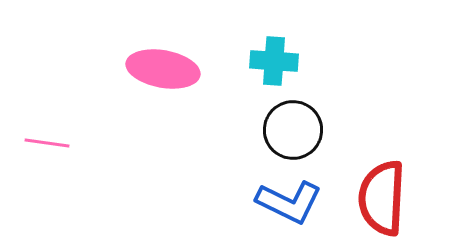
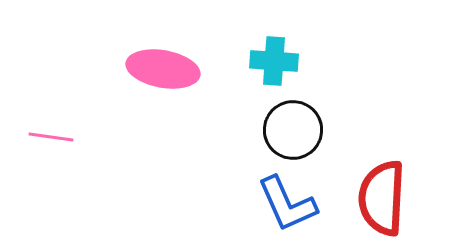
pink line: moved 4 px right, 6 px up
blue L-shape: moved 2 px left, 2 px down; rotated 40 degrees clockwise
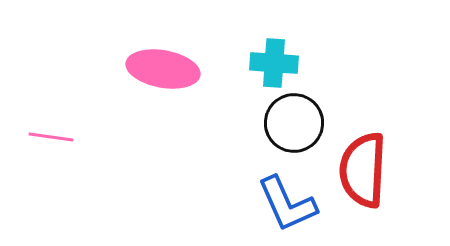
cyan cross: moved 2 px down
black circle: moved 1 px right, 7 px up
red semicircle: moved 19 px left, 28 px up
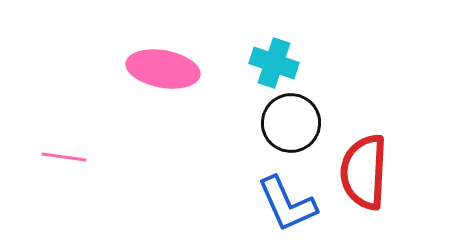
cyan cross: rotated 15 degrees clockwise
black circle: moved 3 px left
pink line: moved 13 px right, 20 px down
red semicircle: moved 1 px right, 2 px down
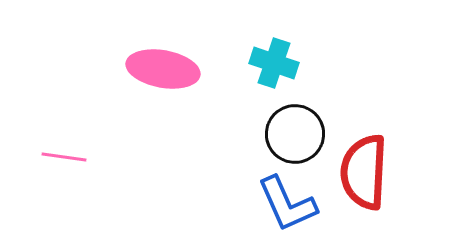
black circle: moved 4 px right, 11 px down
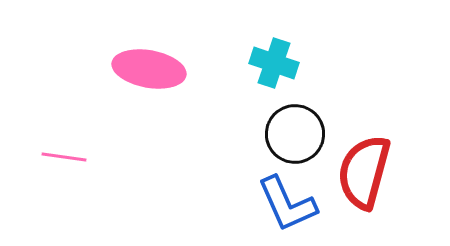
pink ellipse: moved 14 px left
red semicircle: rotated 12 degrees clockwise
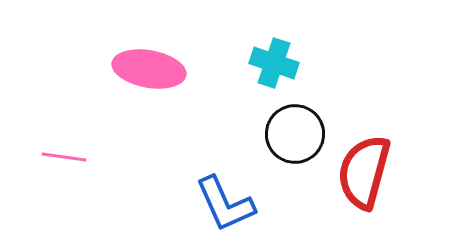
blue L-shape: moved 62 px left
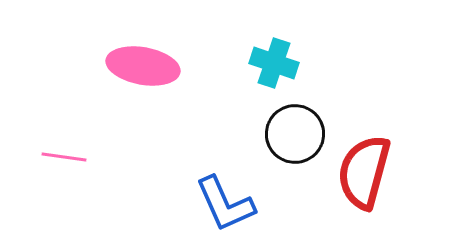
pink ellipse: moved 6 px left, 3 px up
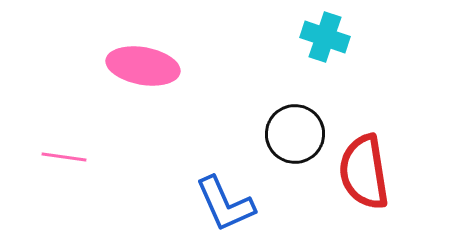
cyan cross: moved 51 px right, 26 px up
red semicircle: rotated 24 degrees counterclockwise
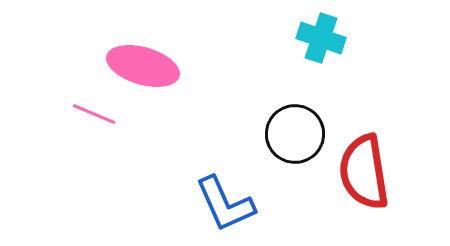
cyan cross: moved 4 px left, 1 px down
pink ellipse: rotated 6 degrees clockwise
pink line: moved 30 px right, 43 px up; rotated 15 degrees clockwise
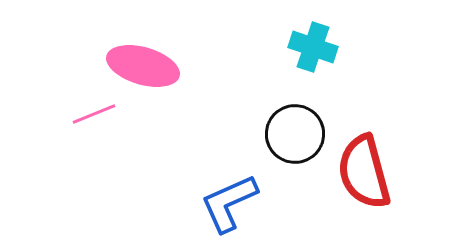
cyan cross: moved 8 px left, 9 px down
pink line: rotated 45 degrees counterclockwise
red semicircle: rotated 6 degrees counterclockwise
blue L-shape: moved 4 px right, 1 px up; rotated 90 degrees clockwise
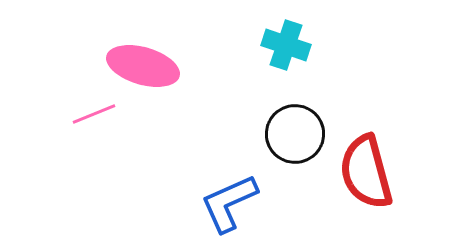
cyan cross: moved 27 px left, 2 px up
red semicircle: moved 2 px right
